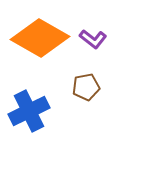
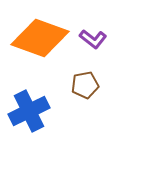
orange diamond: rotated 10 degrees counterclockwise
brown pentagon: moved 1 px left, 2 px up
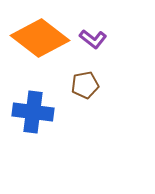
orange diamond: rotated 18 degrees clockwise
blue cross: moved 4 px right, 1 px down; rotated 33 degrees clockwise
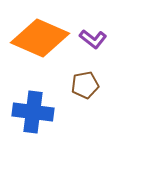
orange diamond: rotated 14 degrees counterclockwise
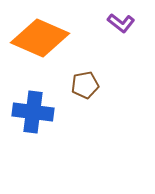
purple L-shape: moved 28 px right, 16 px up
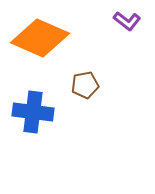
purple L-shape: moved 6 px right, 2 px up
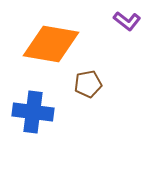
orange diamond: moved 11 px right, 6 px down; rotated 14 degrees counterclockwise
brown pentagon: moved 3 px right, 1 px up
